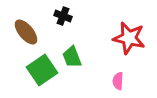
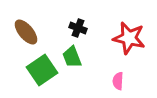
black cross: moved 15 px right, 12 px down
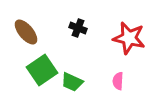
green trapezoid: moved 25 px down; rotated 45 degrees counterclockwise
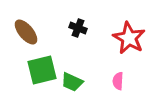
red star: rotated 16 degrees clockwise
green square: rotated 20 degrees clockwise
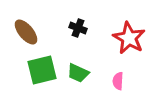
green trapezoid: moved 6 px right, 9 px up
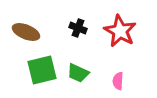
brown ellipse: rotated 28 degrees counterclockwise
red star: moved 9 px left, 7 px up
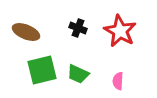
green trapezoid: moved 1 px down
